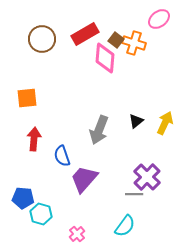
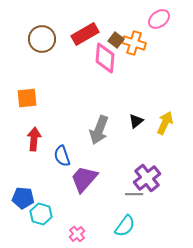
purple cross: moved 1 px down; rotated 8 degrees clockwise
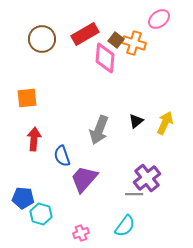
pink cross: moved 4 px right, 1 px up; rotated 21 degrees clockwise
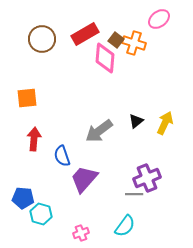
gray arrow: moved 1 px down; rotated 32 degrees clockwise
purple cross: rotated 16 degrees clockwise
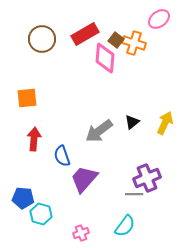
black triangle: moved 4 px left, 1 px down
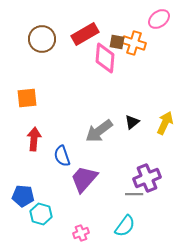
brown square: moved 1 px right, 2 px down; rotated 28 degrees counterclockwise
blue pentagon: moved 2 px up
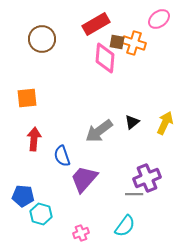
red rectangle: moved 11 px right, 10 px up
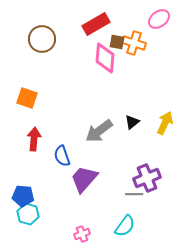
orange square: rotated 25 degrees clockwise
cyan hexagon: moved 13 px left
pink cross: moved 1 px right, 1 px down
